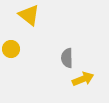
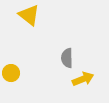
yellow circle: moved 24 px down
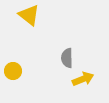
yellow circle: moved 2 px right, 2 px up
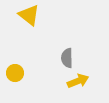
yellow circle: moved 2 px right, 2 px down
yellow arrow: moved 5 px left, 2 px down
